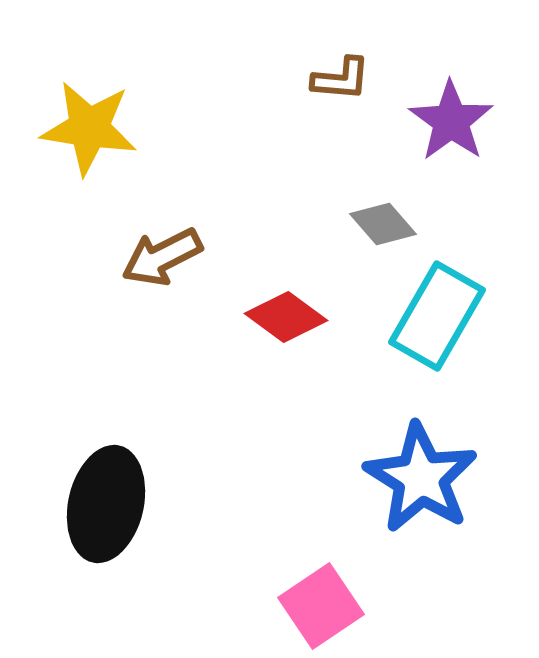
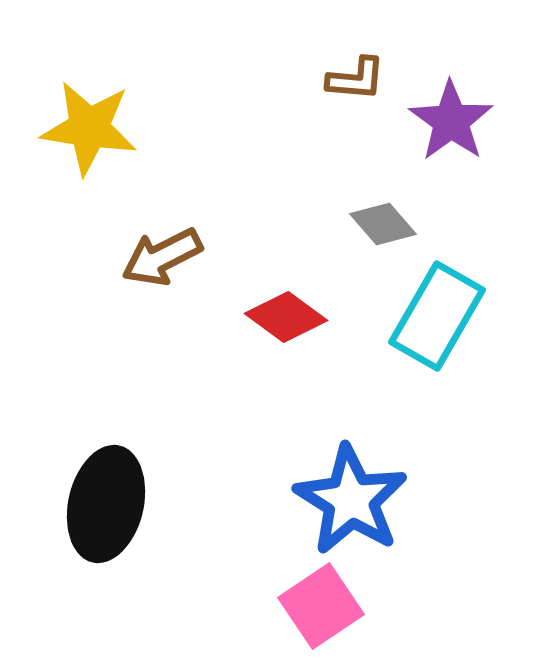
brown L-shape: moved 15 px right
blue star: moved 70 px left, 22 px down
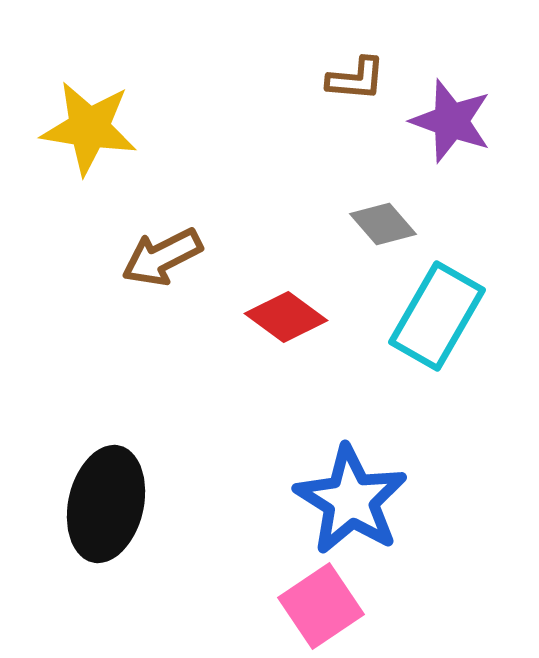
purple star: rotated 16 degrees counterclockwise
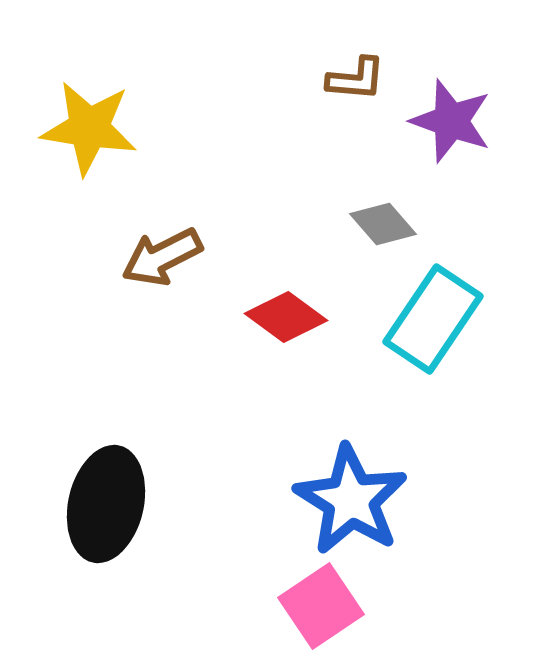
cyan rectangle: moved 4 px left, 3 px down; rotated 4 degrees clockwise
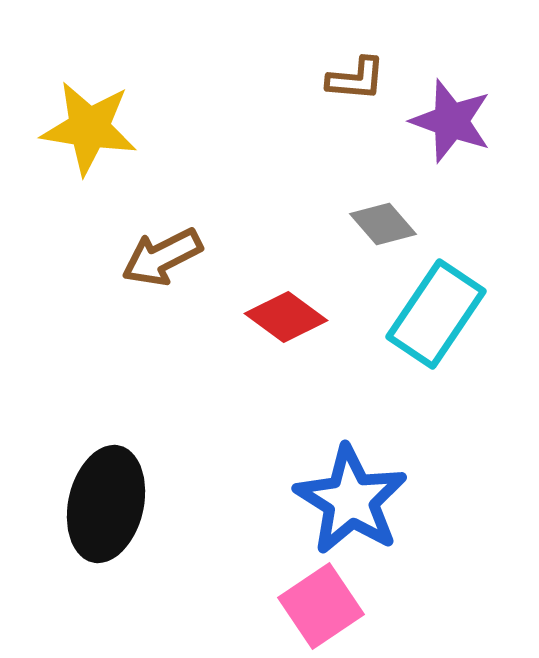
cyan rectangle: moved 3 px right, 5 px up
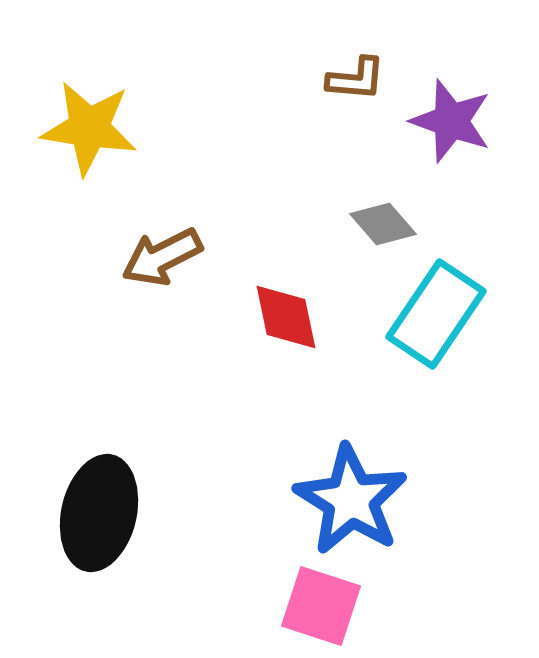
red diamond: rotated 42 degrees clockwise
black ellipse: moved 7 px left, 9 px down
pink square: rotated 38 degrees counterclockwise
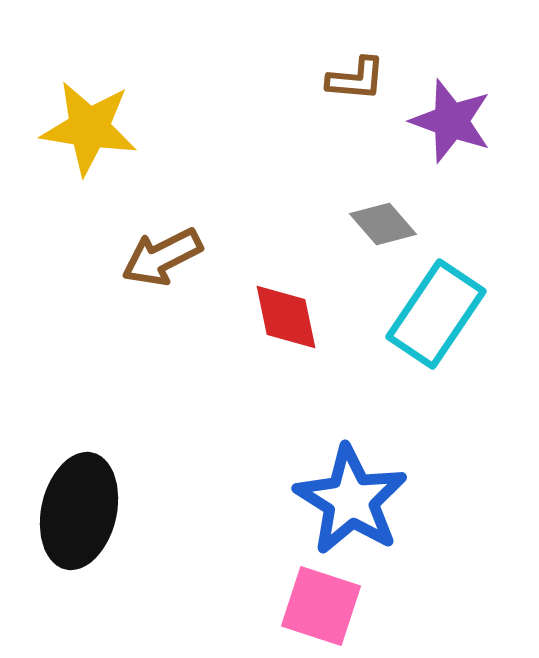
black ellipse: moved 20 px left, 2 px up
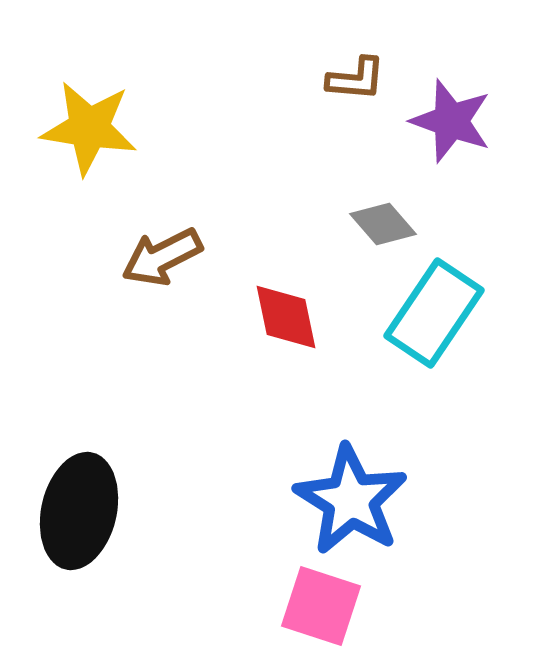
cyan rectangle: moved 2 px left, 1 px up
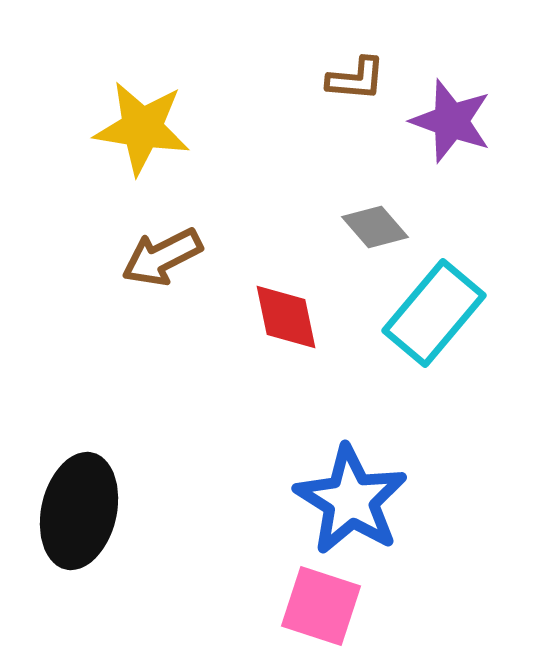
yellow star: moved 53 px right
gray diamond: moved 8 px left, 3 px down
cyan rectangle: rotated 6 degrees clockwise
